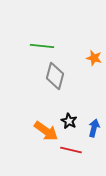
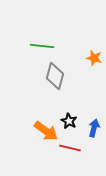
red line: moved 1 px left, 2 px up
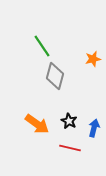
green line: rotated 50 degrees clockwise
orange star: moved 1 px left, 1 px down; rotated 28 degrees counterclockwise
orange arrow: moved 9 px left, 7 px up
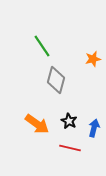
gray diamond: moved 1 px right, 4 px down
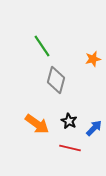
blue arrow: rotated 30 degrees clockwise
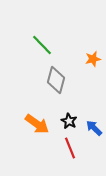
green line: moved 1 px up; rotated 10 degrees counterclockwise
blue arrow: rotated 90 degrees counterclockwise
red line: rotated 55 degrees clockwise
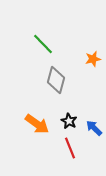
green line: moved 1 px right, 1 px up
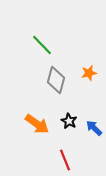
green line: moved 1 px left, 1 px down
orange star: moved 4 px left, 14 px down
red line: moved 5 px left, 12 px down
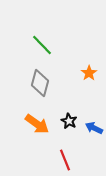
orange star: rotated 21 degrees counterclockwise
gray diamond: moved 16 px left, 3 px down
blue arrow: rotated 18 degrees counterclockwise
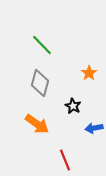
black star: moved 4 px right, 15 px up
blue arrow: rotated 36 degrees counterclockwise
